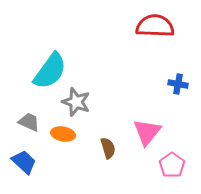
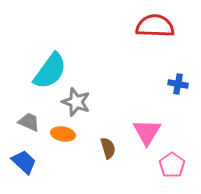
pink triangle: rotated 8 degrees counterclockwise
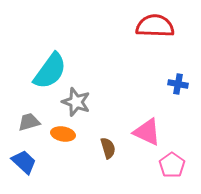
gray trapezoid: rotated 40 degrees counterclockwise
pink triangle: rotated 36 degrees counterclockwise
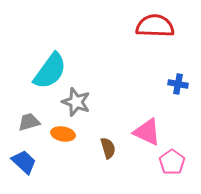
pink pentagon: moved 3 px up
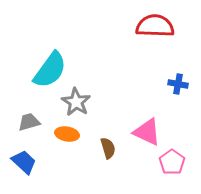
cyan semicircle: moved 1 px up
gray star: rotated 12 degrees clockwise
orange ellipse: moved 4 px right
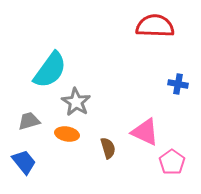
gray trapezoid: moved 1 px up
pink triangle: moved 2 px left
blue trapezoid: rotated 8 degrees clockwise
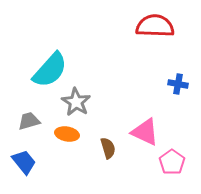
cyan semicircle: rotated 6 degrees clockwise
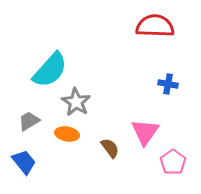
blue cross: moved 10 px left
gray trapezoid: rotated 15 degrees counterclockwise
pink triangle: rotated 40 degrees clockwise
brown semicircle: moved 2 px right; rotated 20 degrees counterclockwise
pink pentagon: moved 1 px right
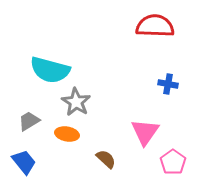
cyan semicircle: rotated 63 degrees clockwise
brown semicircle: moved 4 px left, 11 px down; rotated 10 degrees counterclockwise
